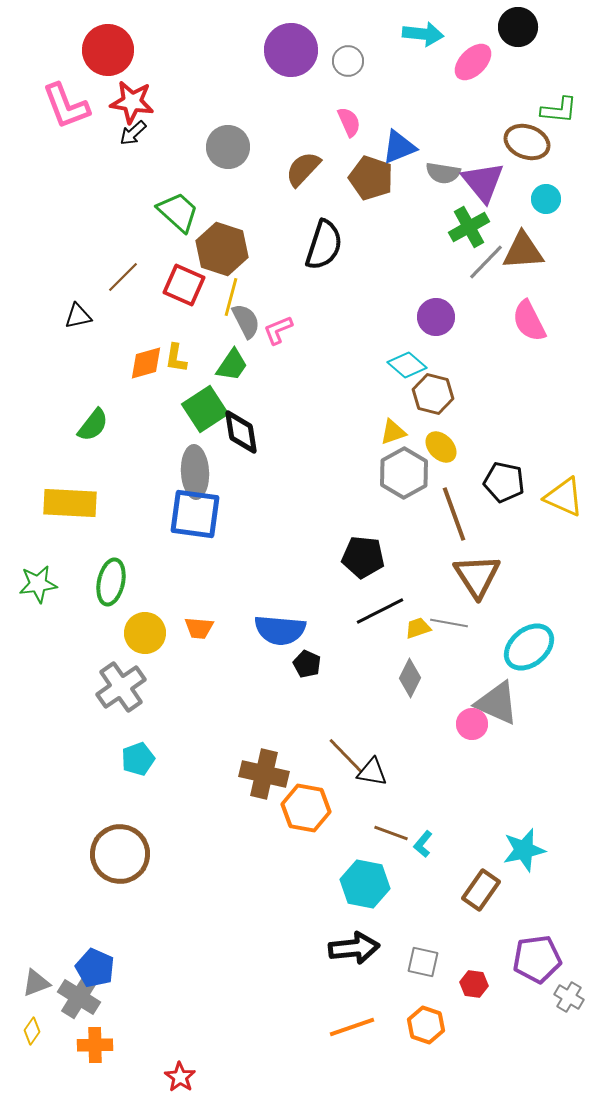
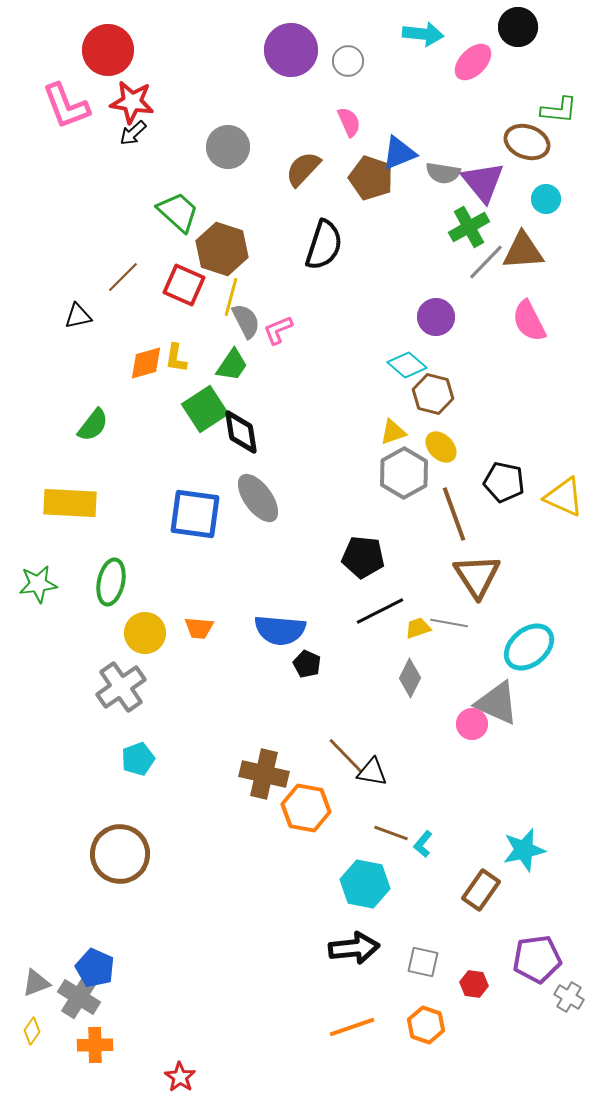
blue triangle at (399, 147): moved 6 px down
gray ellipse at (195, 472): moved 63 px right, 26 px down; rotated 33 degrees counterclockwise
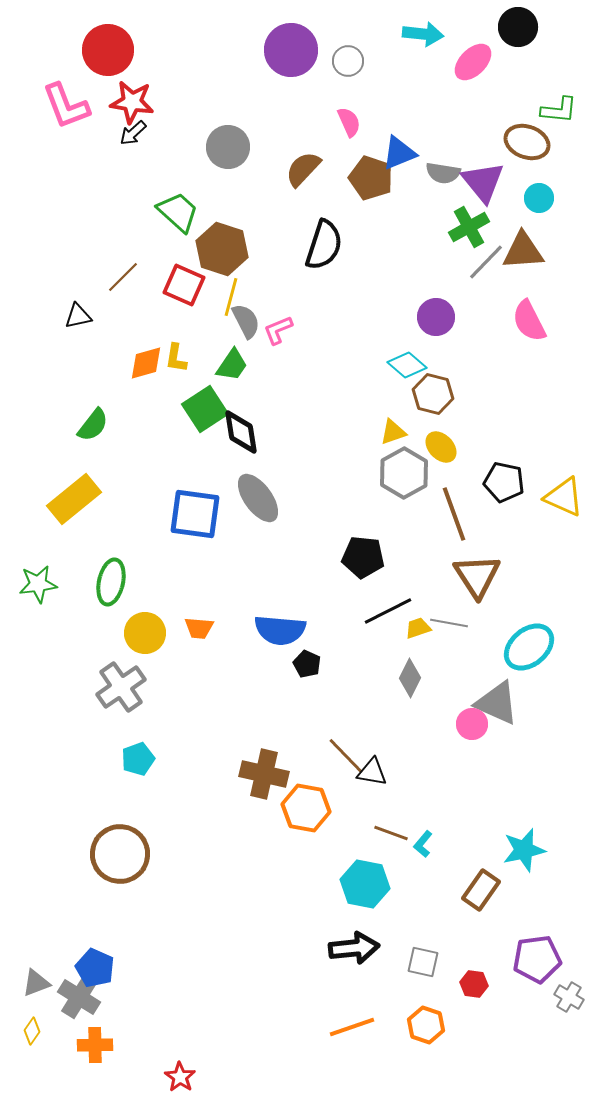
cyan circle at (546, 199): moved 7 px left, 1 px up
yellow rectangle at (70, 503): moved 4 px right, 4 px up; rotated 42 degrees counterclockwise
black line at (380, 611): moved 8 px right
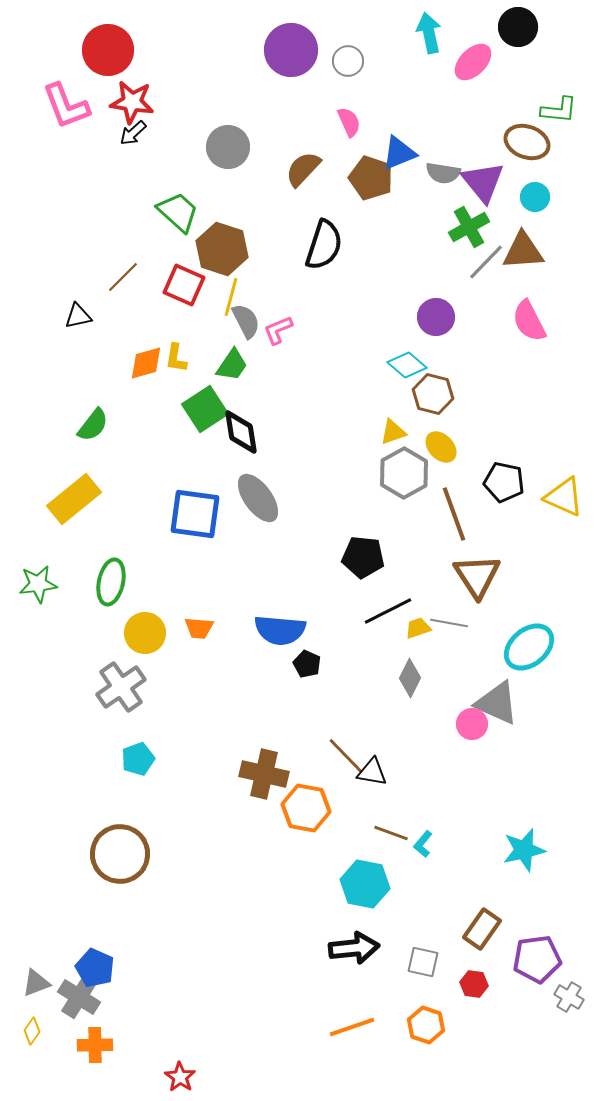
cyan arrow at (423, 34): moved 6 px right, 1 px up; rotated 108 degrees counterclockwise
cyan circle at (539, 198): moved 4 px left, 1 px up
brown rectangle at (481, 890): moved 1 px right, 39 px down
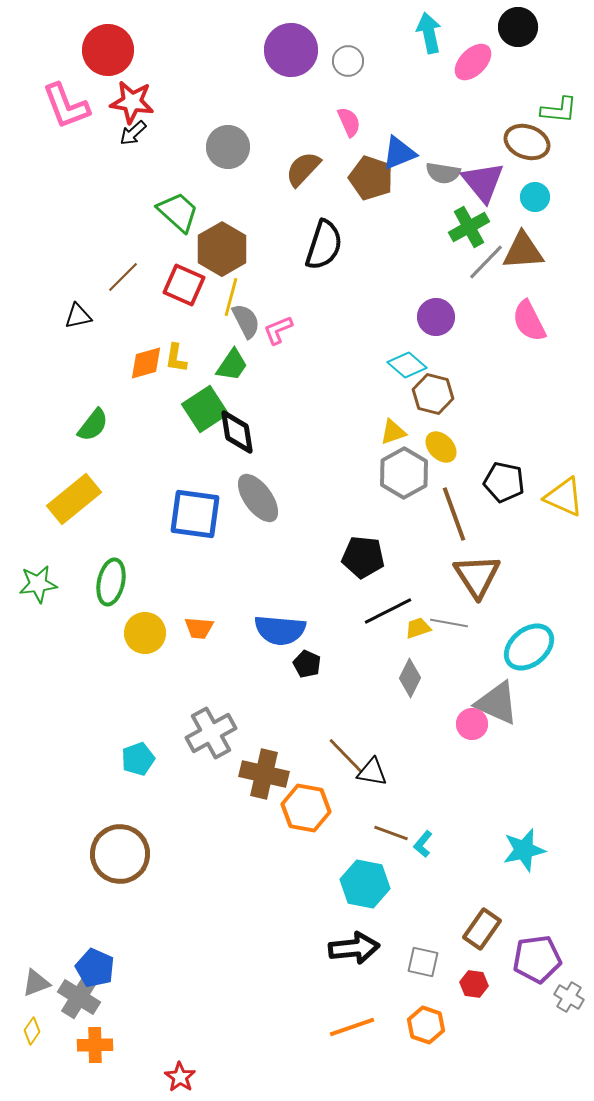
brown hexagon at (222, 249): rotated 12 degrees clockwise
black diamond at (241, 432): moved 4 px left
gray cross at (121, 687): moved 90 px right, 46 px down; rotated 6 degrees clockwise
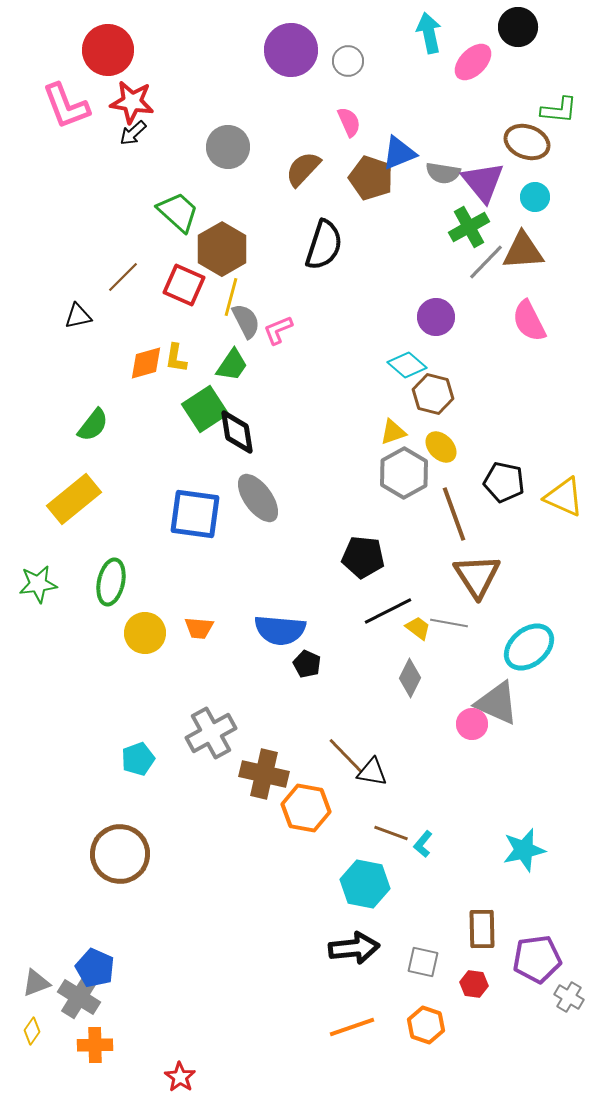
yellow trapezoid at (418, 628): rotated 56 degrees clockwise
brown rectangle at (482, 929): rotated 36 degrees counterclockwise
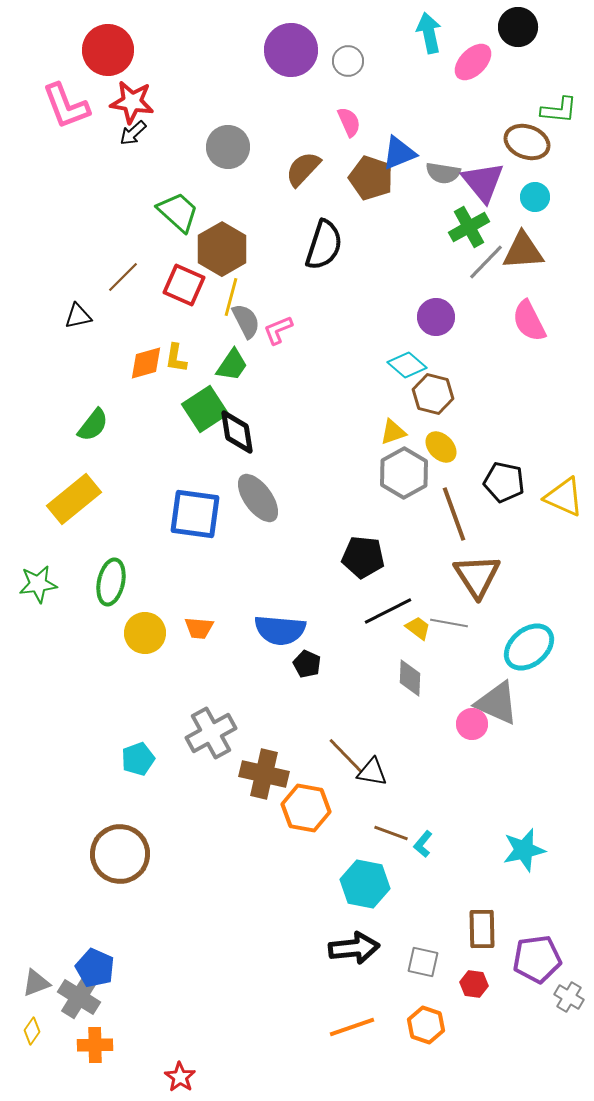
gray diamond at (410, 678): rotated 24 degrees counterclockwise
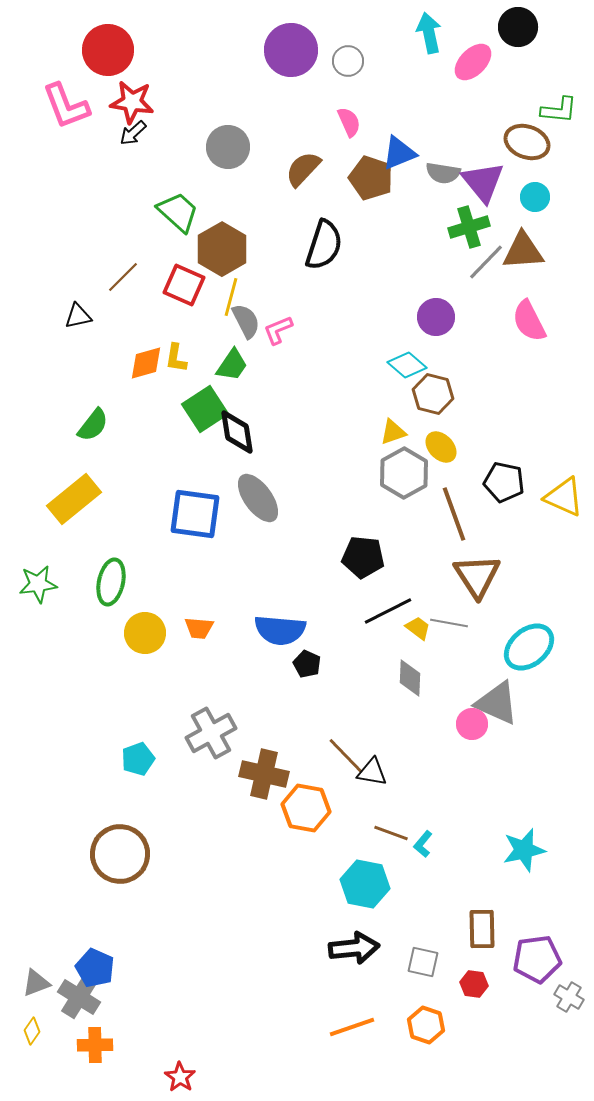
green cross at (469, 227): rotated 12 degrees clockwise
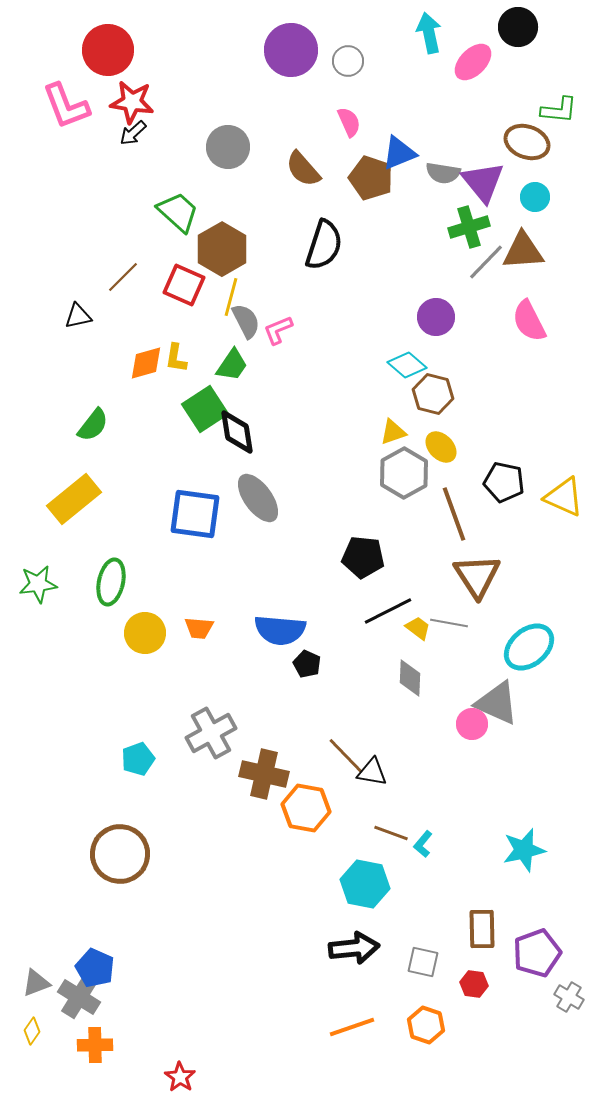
brown semicircle at (303, 169): rotated 84 degrees counterclockwise
purple pentagon at (537, 959): moved 6 px up; rotated 12 degrees counterclockwise
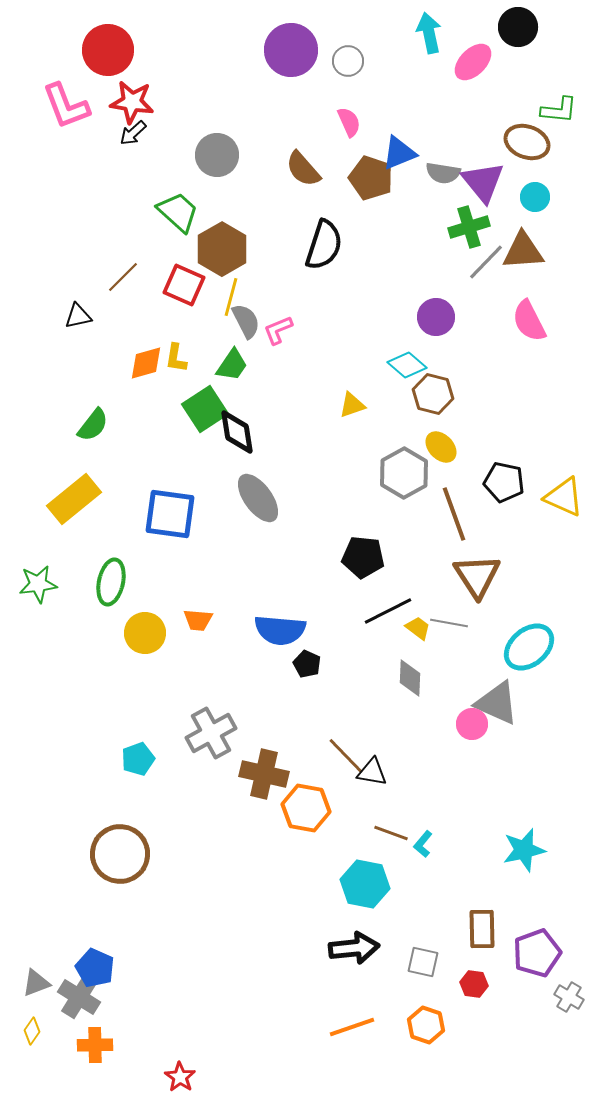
gray circle at (228, 147): moved 11 px left, 8 px down
yellow triangle at (393, 432): moved 41 px left, 27 px up
blue square at (195, 514): moved 25 px left
orange trapezoid at (199, 628): moved 1 px left, 8 px up
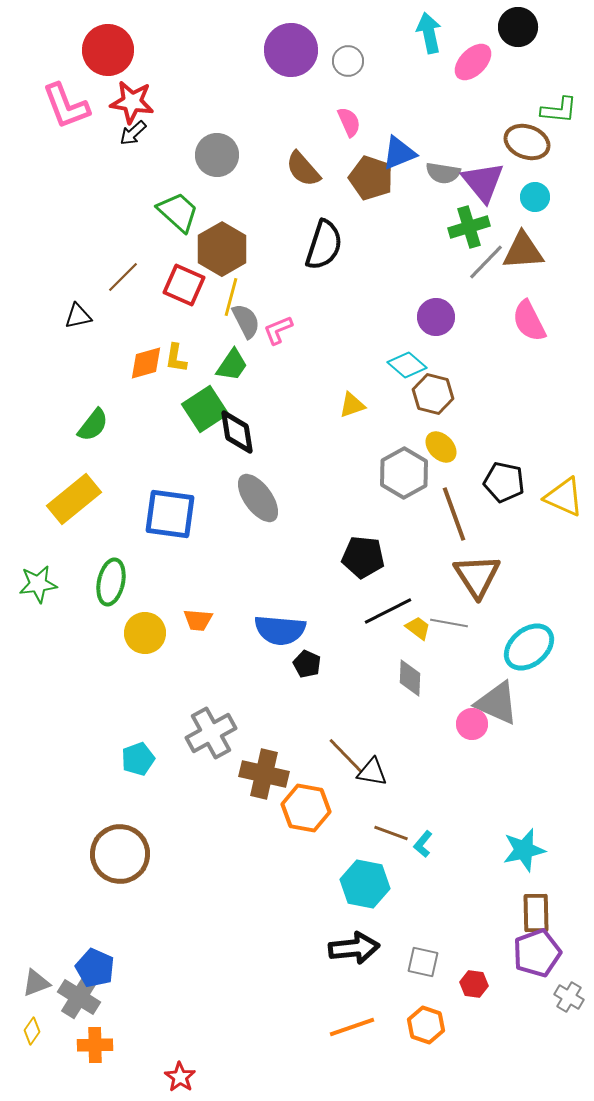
brown rectangle at (482, 929): moved 54 px right, 16 px up
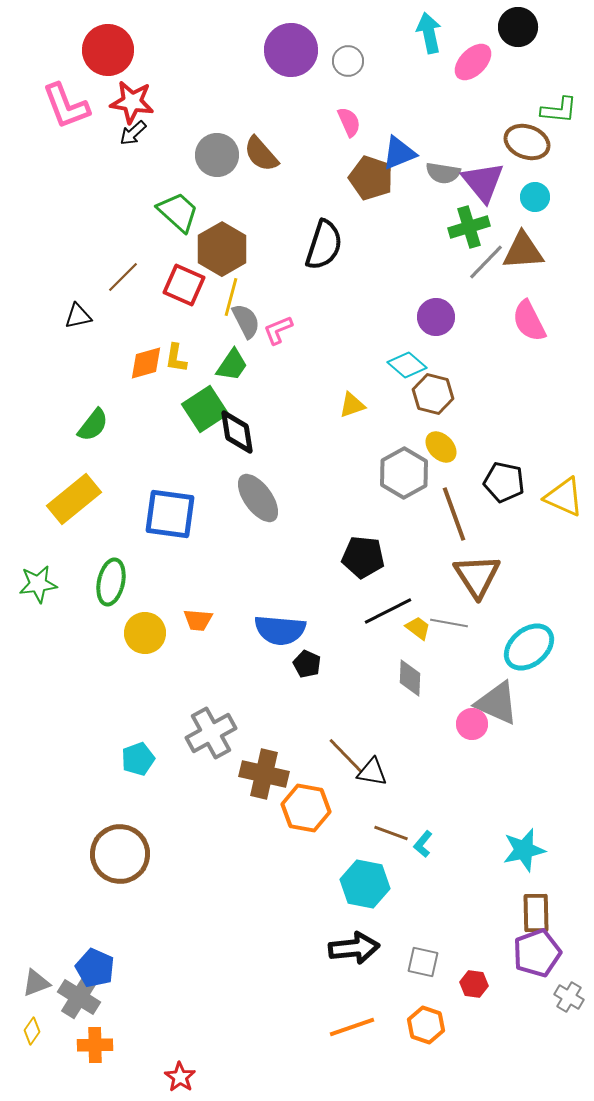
brown semicircle at (303, 169): moved 42 px left, 15 px up
